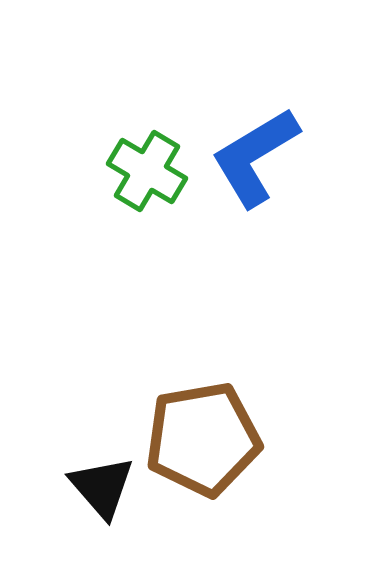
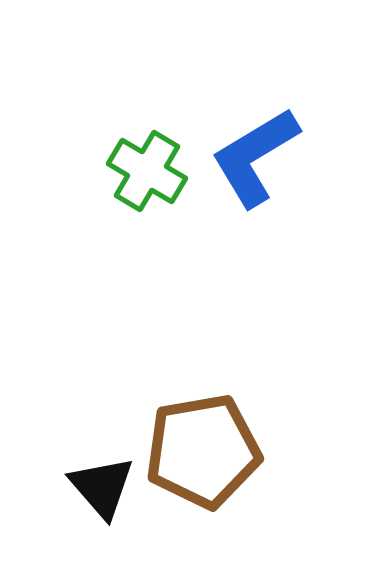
brown pentagon: moved 12 px down
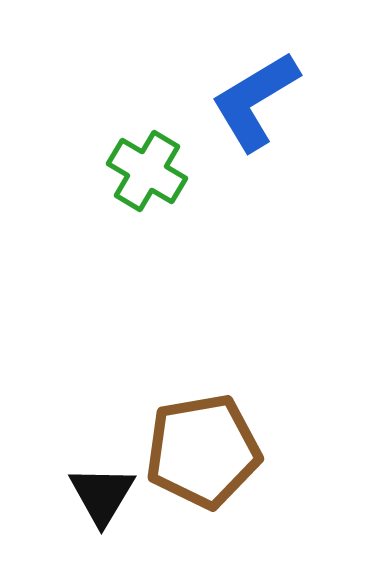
blue L-shape: moved 56 px up
black triangle: moved 8 px down; rotated 12 degrees clockwise
